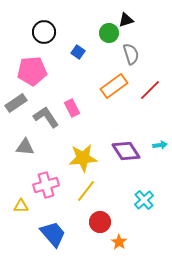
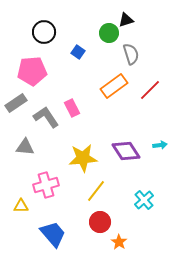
yellow line: moved 10 px right
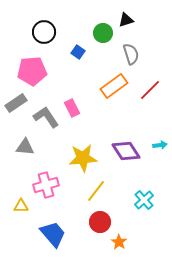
green circle: moved 6 px left
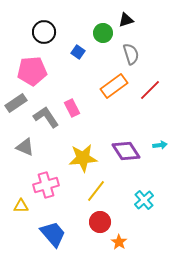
gray triangle: rotated 18 degrees clockwise
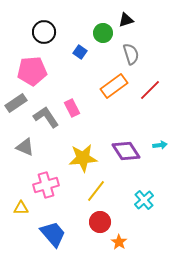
blue square: moved 2 px right
yellow triangle: moved 2 px down
